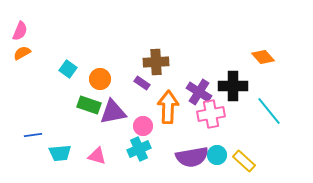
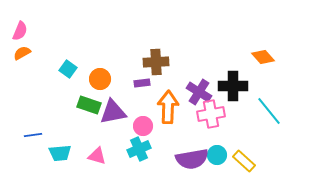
purple rectangle: rotated 42 degrees counterclockwise
purple semicircle: moved 2 px down
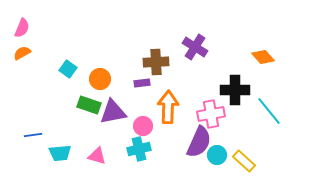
pink semicircle: moved 2 px right, 3 px up
black cross: moved 2 px right, 4 px down
purple cross: moved 4 px left, 45 px up
cyan cross: rotated 10 degrees clockwise
purple semicircle: moved 7 px right, 17 px up; rotated 56 degrees counterclockwise
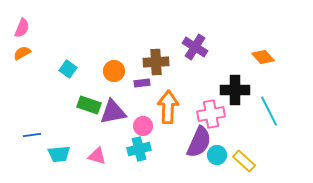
orange circle: moved 14 px right, 8 px up
cyan line: rotated 12 degrees clockwise
blue line: moved 1 px left
cyan trapezoid: moved 1 px left, 1 px down
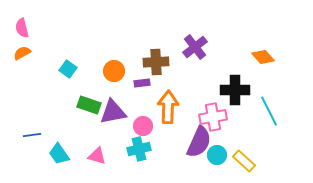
pink semicircle: rotated 144 degrees clockwise
purple cross: rotated 20 degrees clockwise
pink cross: moved 2 px right, 3 px down
cyan trapezoid: rotated 60 degrees clockwise
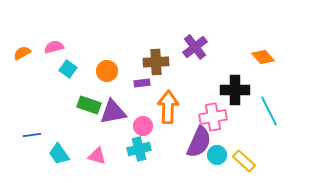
pink semicircle: moved 32 px right, 19 px down; rotated 90 degrees clockwise
orange circle: moved 7 px left
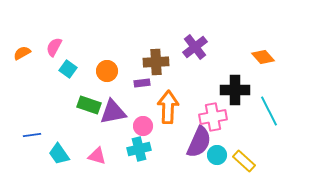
pink semicircle: rotated 48 degrees counterclockwise
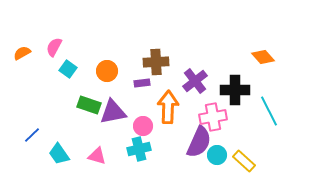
purple cross: moved 34 px down
blue line: rotated 36 degrees counterclockwise
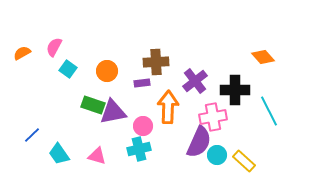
green rectangle: moved 4 px right
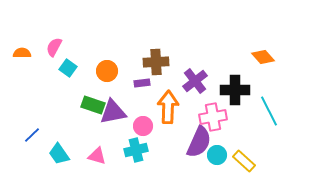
orange semicircle: rotated 30 degrees clockwise
cyan square: moved 1 px up
cyan cross: moved 3 px left, 1 px down
